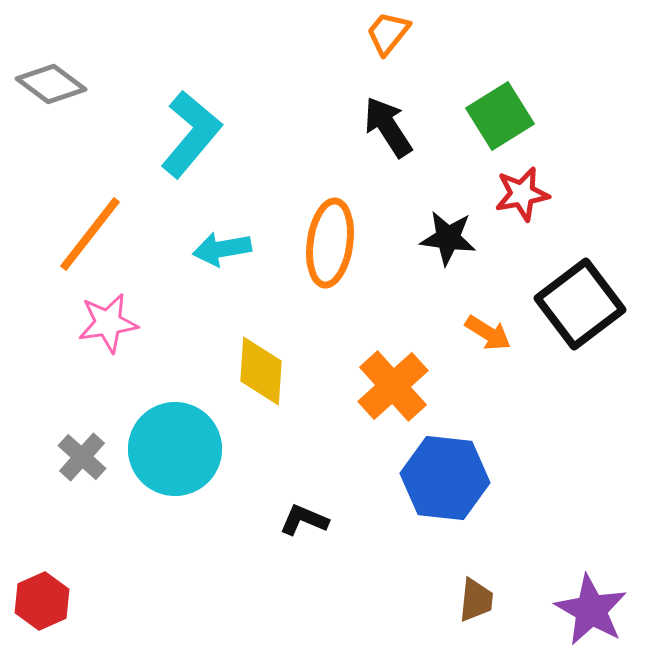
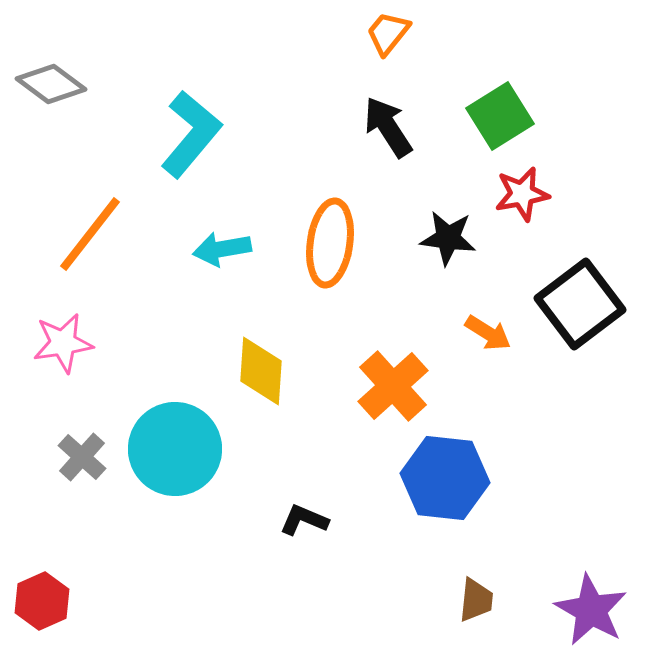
pink star: moved 45 px left, 20 px down
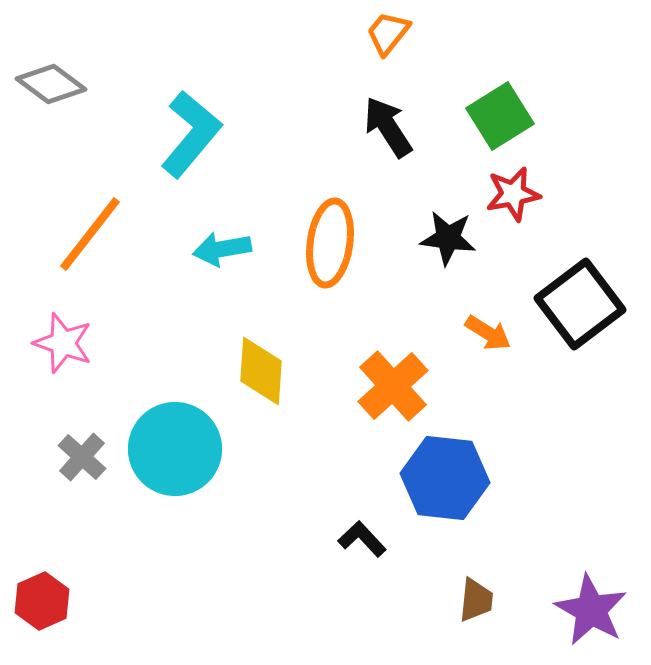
red star: moved 9 px left
pink star: rotated 28 degrees clockwise
black L-shape: moved 58 px right, 19 px down; rotated 24 degrees clockwise
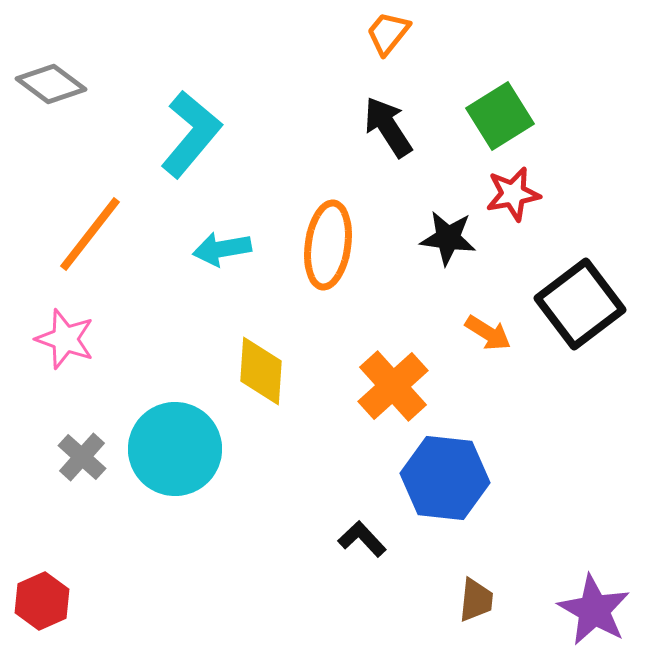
orange ellipse: moved 2 px left, 2 px down
pink star: moved 2 px right, 4 px up
purple star: moved 3 px right
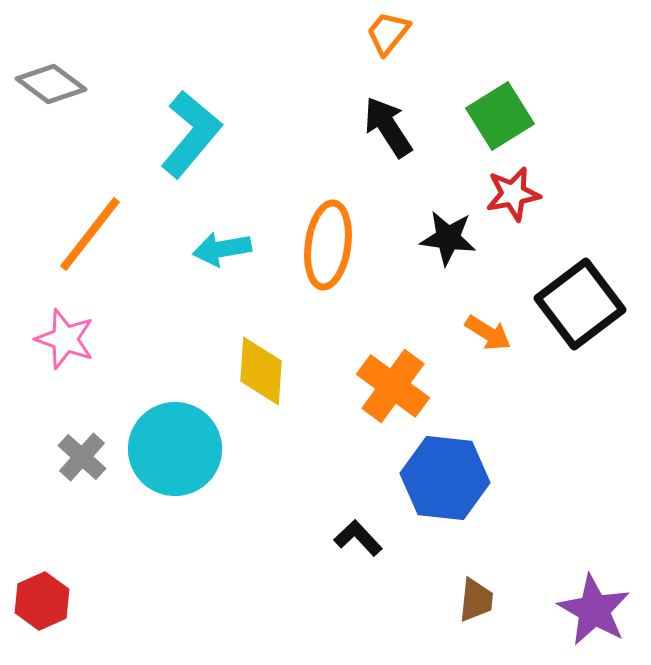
orange cross: rotated 12 degrees counterclockwise
black L-shape: moved 4 px left, 1 px up
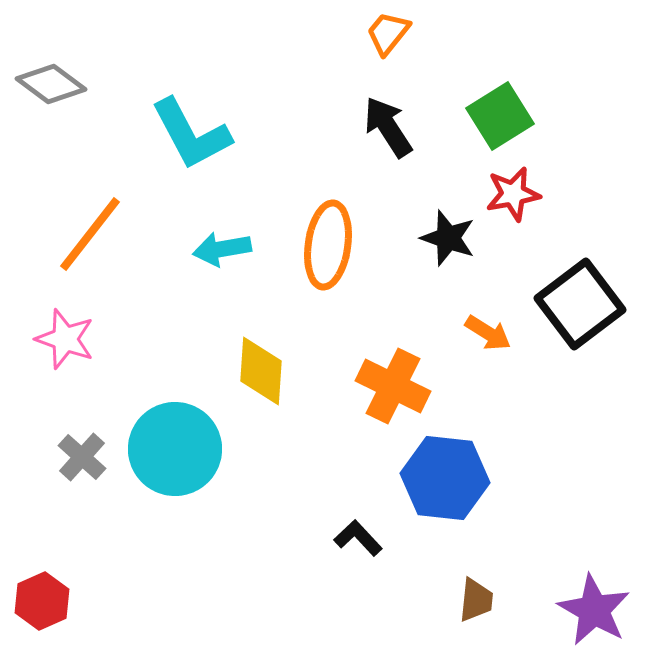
cyan L-shape: rotated 112 degrees clockwise
black star: rotated 12 degrees clockwise
orange cross: rotated 10 degrees counterclockwise
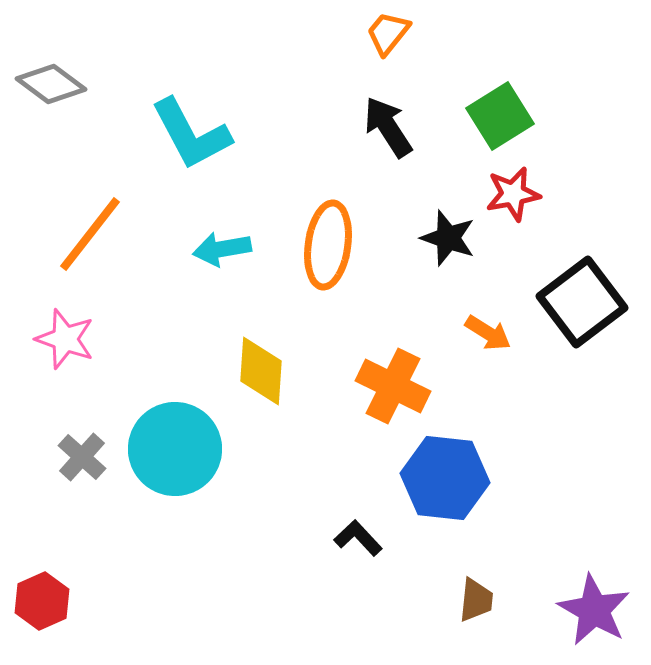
black square: moved 2 px right, 2 px up
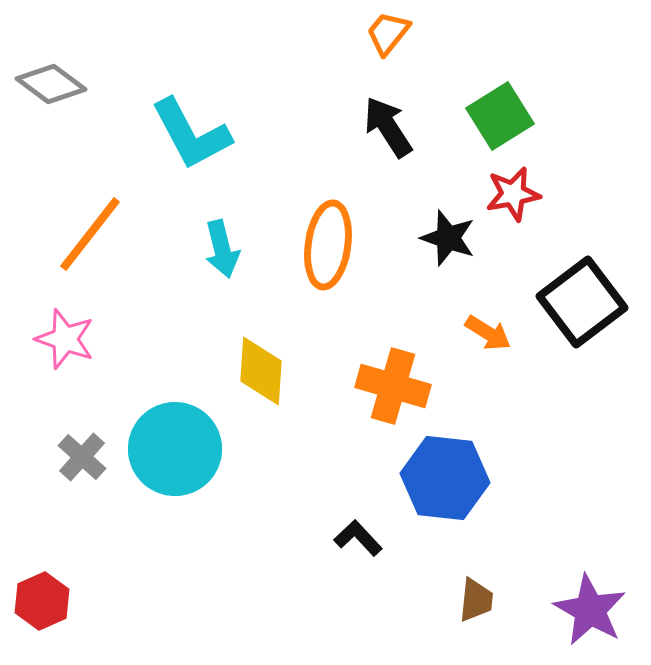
cyan arrow: rotated 94 degrees counterclockwise
orange cross: rotated 10 degrees counterclockwise
purple star: moved 4 px left
